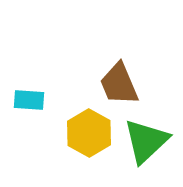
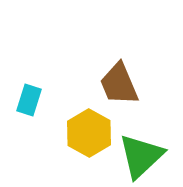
cyan rectangle: rotated 76 degrees counterclockwise
green triangle: moved 5 px left, 15 px down
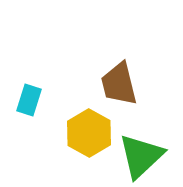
brown trapezoid: rotated 9 degrees clockwise
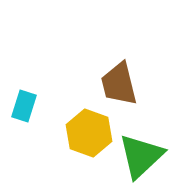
cyan rectangle: moved 5 px left, 6 px down
yellow hexagon: rotated 9 degrees counterclockwise
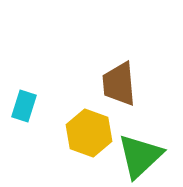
brown trapezoid: rotated 9 degrees clockwise
green triangle: moved 1 px left
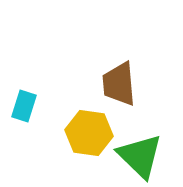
yellow hexagon: rotated 12 degrees counterclockwise
green triangle: rotated 33 degrees counterclockwise
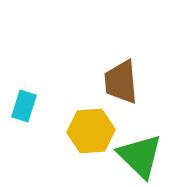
brown trapezoid: moved 2 px right, 2 px up
yellow hexagon: moved 2 px right, 2 px up; rotated 12 degrees counterclockwise
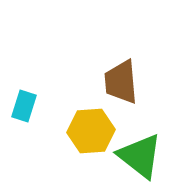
green triangle: rotated 6 degrees counterclockwise
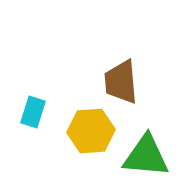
cyan rectangle: moved 9 px right, 6 px down
green triangle: moved 6 px right; rotated 33 degrees counterclockwise
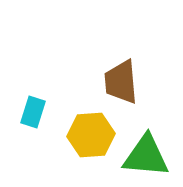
yellow hexagon: moved 4 px down
